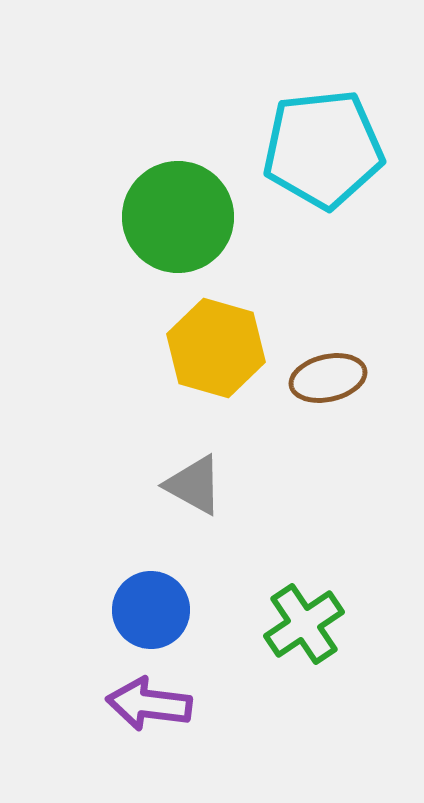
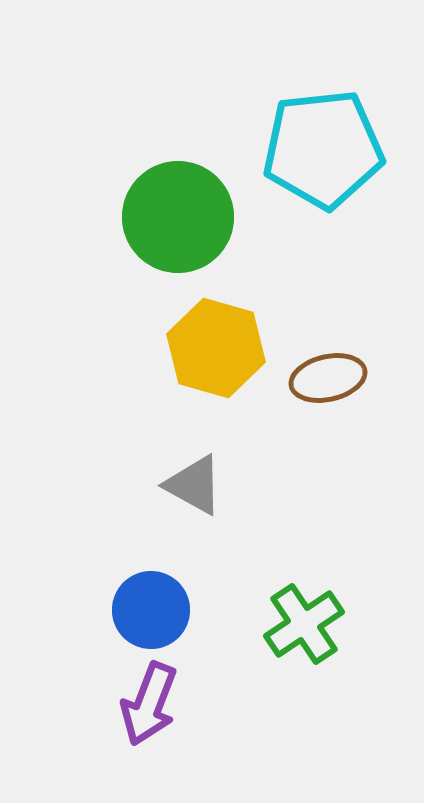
purple arrow: rotated 76 degrees counterclockwise
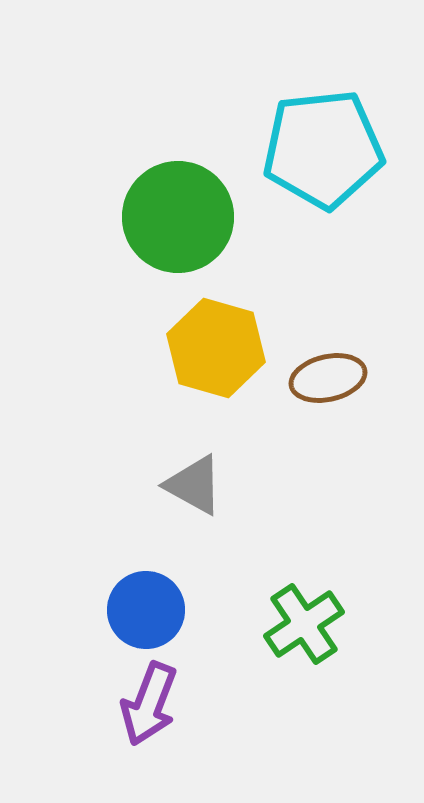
blue circle: moved 5 px left
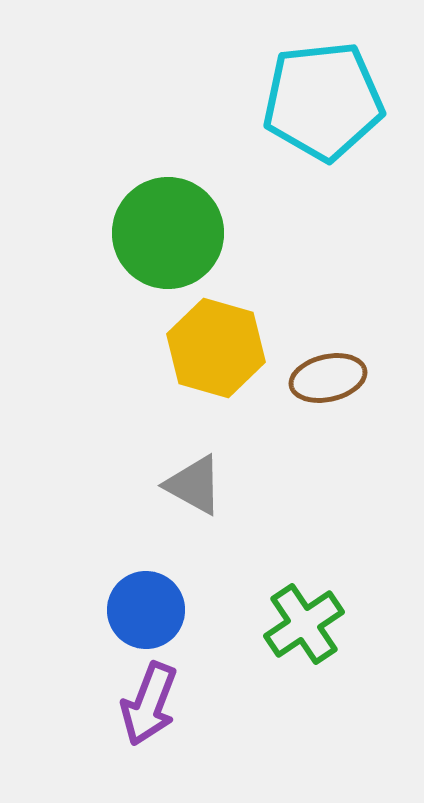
cyan pentagon: moved 48 px up
green circle: moved 10 px left, 16 px down
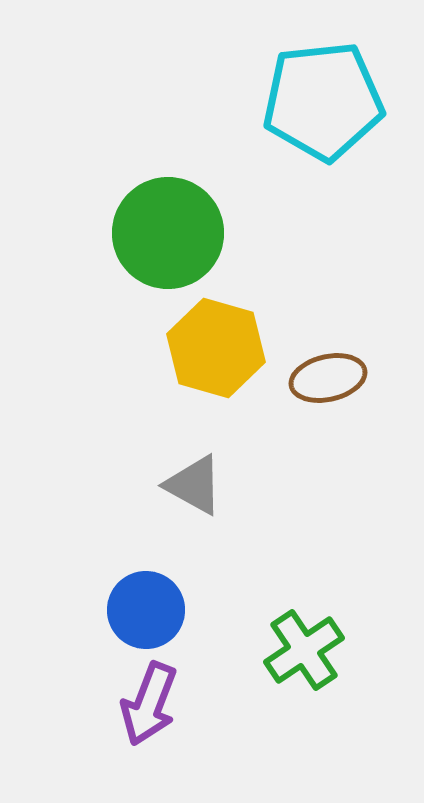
green cross: moved 26 px down
